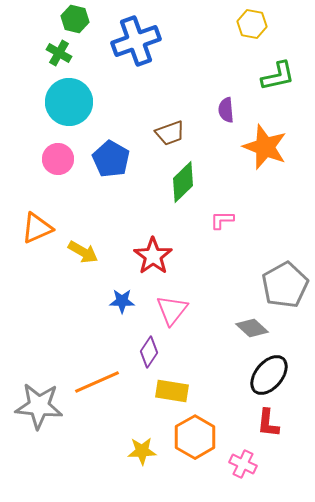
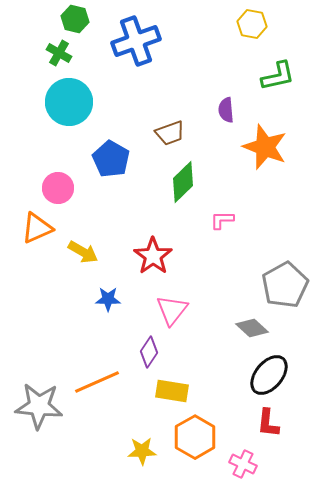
pink circle: moved 29 px down
blue star: moved 14 px left, 2 px up
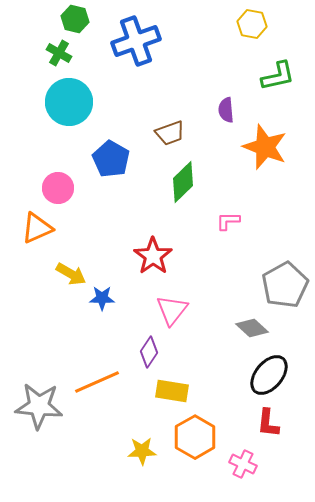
pink L-shape: moved 6 px right, 1 px down
yellow arrow: moved 12 px left, 22 px down
blue star: moved 6 px left, 1 px up
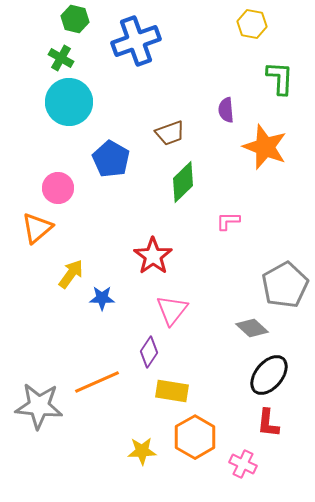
green cross: moved 2 px right, 5 px down
green L-shape: moved 2 px right, 2 px down; rotated 75 degrees counterclockwise
orange triangle: rotated 16 degrees counterclockwise
yellow arrow: rotated 84 degrees counterclockwise
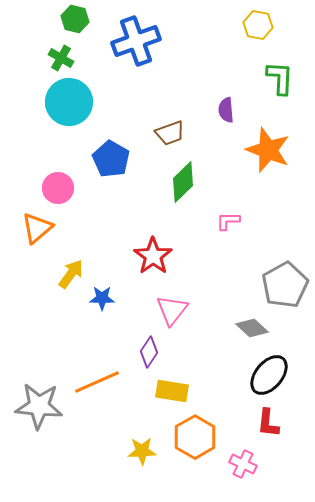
yellow hexagon: moved 6 px right, 1 px down
orange star: moved 3 px right, 3 px down
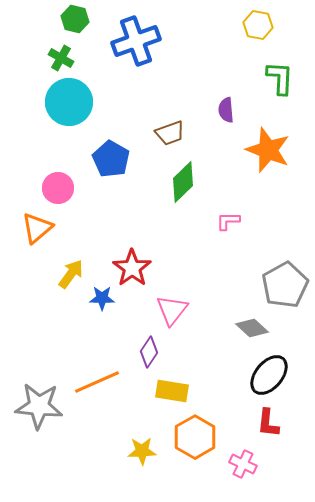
red star: moved 21 px left, 12 px down
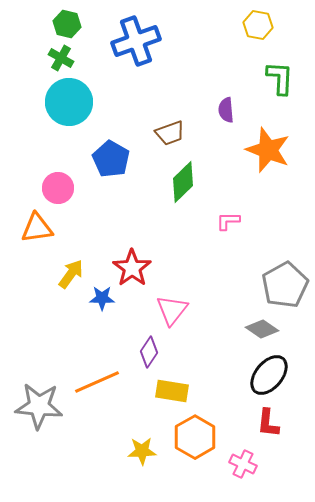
green hexagon: moved 8 px left, 5 px down
orange triangle: rotated 32 degrees clockwise
gray diamond: moved 10 px right, 1 px down; rotated 8 degrees counterclockwise
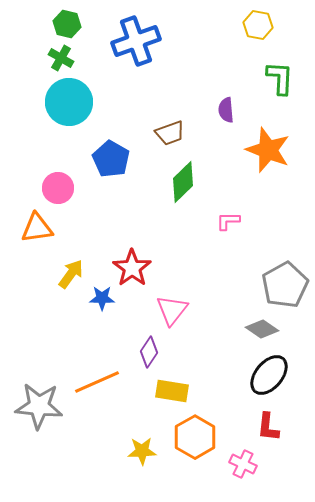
red L-shape: moved 4 px down
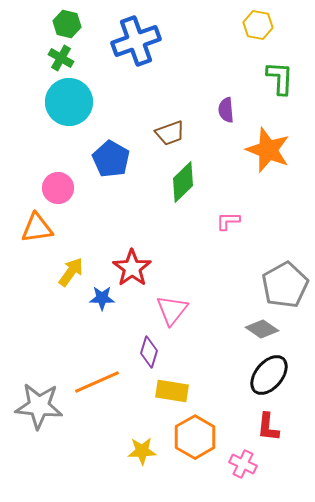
yellow arrow: moved 2 px up
purple diamond: rotated 16 degrees counterclockwise
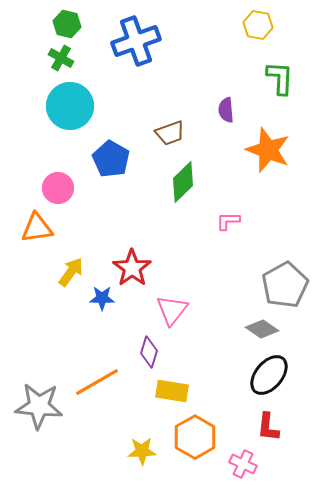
cyan circle: moved 1 px right, 4 px down
orange line: rotated 6 degrees counterclockwise
